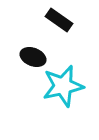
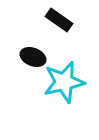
cyan star: moved 1 px right, 4 px up
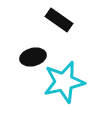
black ellipse: rotated 35 degrees counterclockwise
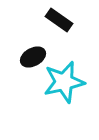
black ellipse: rotated 15 degrees counterclockwise
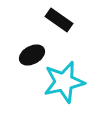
black ellipse: moved 1 px left, 2 px up
